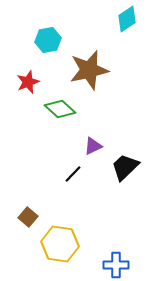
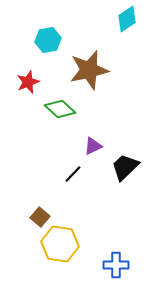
brown square: moved 12 px right
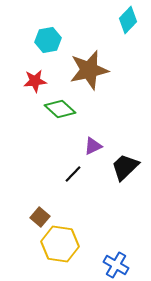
cyan diamond: moved 1 px right, 1 px down; rotated 12 degrees counterclockwise
red star: moved 7 px right, 1 px up; rotated 15 degrees clockwise
blue cross: rotated 30 degrees clockwise
